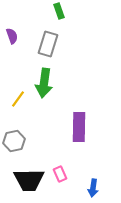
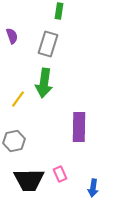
green rectangle: rotated 28 degrees clockwise
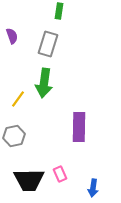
gray hexagon: moved 5 px up
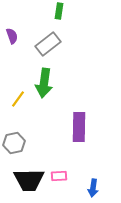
gray rectangle: rotated 35 degrees clockwise
gray hexagon: moved 7 px down
pink rectangle: moved 1 px left, 2 px down; rotated 70 degrees counterclockwise
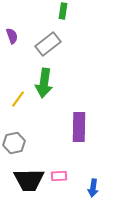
green rectangle: moved 4 px right
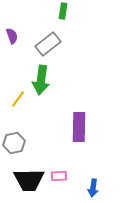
green arrow: moved 3 px left, 3 px up
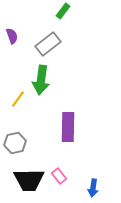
green rectangle: rotated 28 degrees clockwise
purple rectangle: moved 11 px left
gray hexagon: moved 1 px right
pink rectangle: rotated 56 degrees clockwise
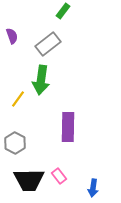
gray hexagon: rotated 20 degrees counterclockwise
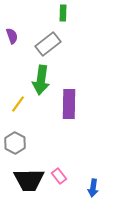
green rectangle: moved 2 px down; rotated 35 degrees counterclockwise
yellow line: moved 5 px down
purple rectangle: moved 1 px right, 23 px up
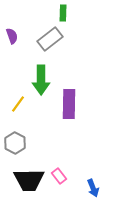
gray rectangle: moved 2 px right, 5 px up
green arrow: rotated 8 degrees counterclockwise
blue arrow: rotated 30 degrees counterclockwise
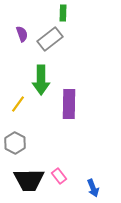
purple semicircle: moved 10 px right, 2 px up
